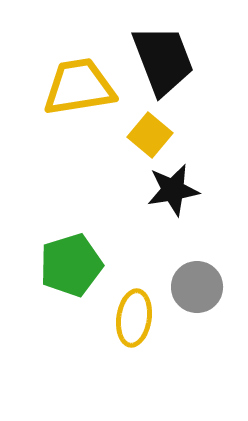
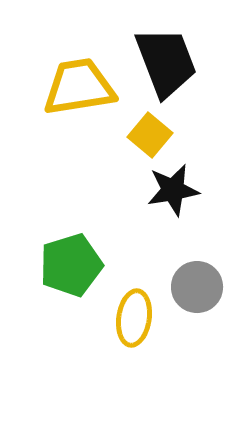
black trapezoid: moved 3 px right, 2 px down
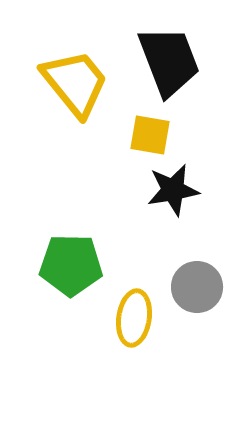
black trapezoid: moved 3 px right, 1 px up
yellow trapezoid: moved 4 px left, 4 px up; rotated 60 degrees clockwise
yellow square: rotated 30 degrees counterclockwise
green pentagon: rotated 18 degrees clockwise
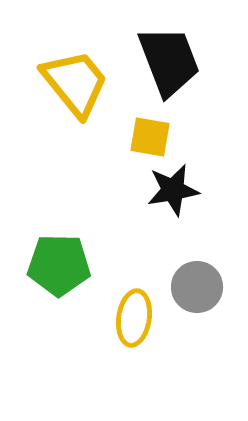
yellow square: moved 2 px down
green pentagon: moved 12 px left
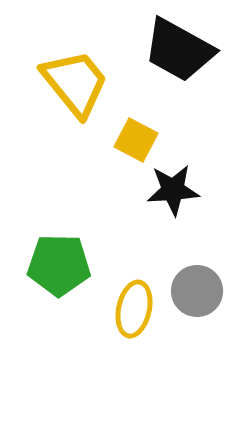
black trapezoid: moved 10 px right, 11 px up; rotated 140 degrees clockwise
yellow square: moved 14 px left, 3 px down; rotated 18 degrees clockwise
black star: rotated 6 degrees clockwise
gray circle: moved 4 px down
yellow ellipse: moved 9 px up; rotated 4 degrees clockwise
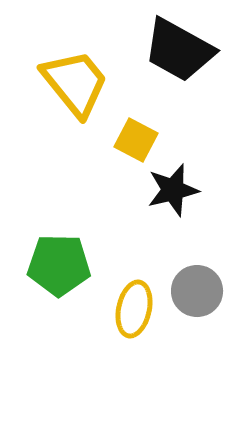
black star: rotated 10 degrees counterclockwise
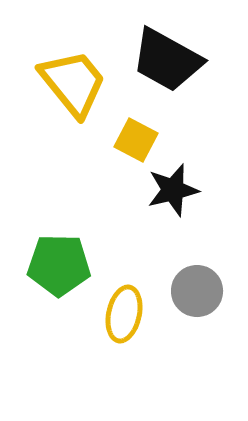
black trapezoid: moved 12 px left, 10 px down
yellow trapezoid: moved 2 px left
yellow ellipse: moved 10 px left, 5 px down
